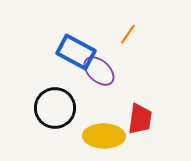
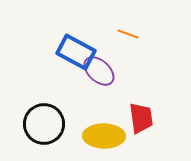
orange line: rotated 75 degrees clockwise
black circle: moved 11 px left, 16 px down
red trapezoid: moved 1 px right, 1 px up; rotated 16 degrees counterclockwise
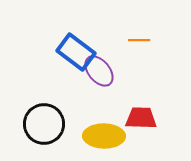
orange line: moved 11 px right, 6 px down; rotated 20 degrees counterclockwise
blue rectangle: rotated 9 degrees clockwise
purple ellipse: rotated 8 degrees clockwise
red trapezoid: rotated 80 degrees counterclockwise
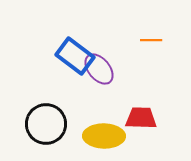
orange line: moved 12 px right
blue rectangle: moved 1 px left, 4 px down
purple ellipse: moved 2 px up
black circle: moved 2 px right
